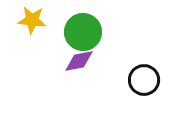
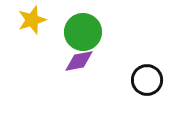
yellow star: rotated 24 degrees counterclockwise
black circle: moved 3 px right
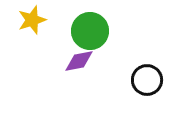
green circle: moved 7 px right, 1 px up
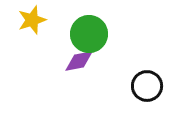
green circle: moved 1 px left, 3 px down
black circle: moved 6 px down
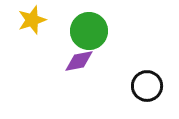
green circle: moved 3 px up
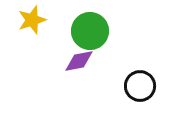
green circle: moved 1 px right
black circle: moved 7 px left
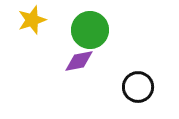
green circle: moved 1 px up
black circle: moved 2 px left, 1 px down
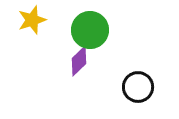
purple diamond: rotated 32 degrees counterclockwise
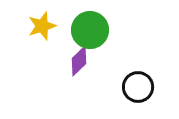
yellow star: moved 10 px right, 6 px down
